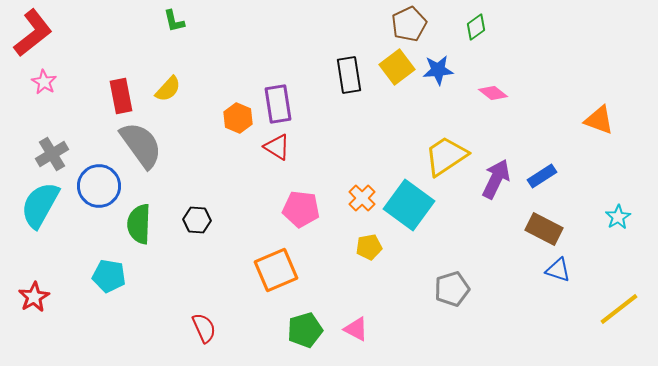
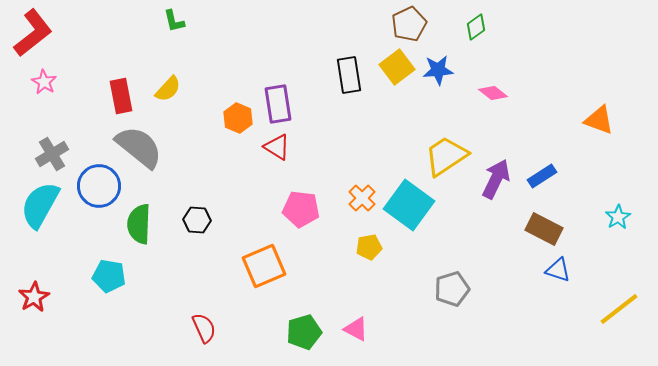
gray semicircle: moved 2 px left, 2 px down; rotated 15 degrees counterclockwise
orange square: moved 12 px left, 4 px up
green pentagon: moved 1 px left, 2 px down
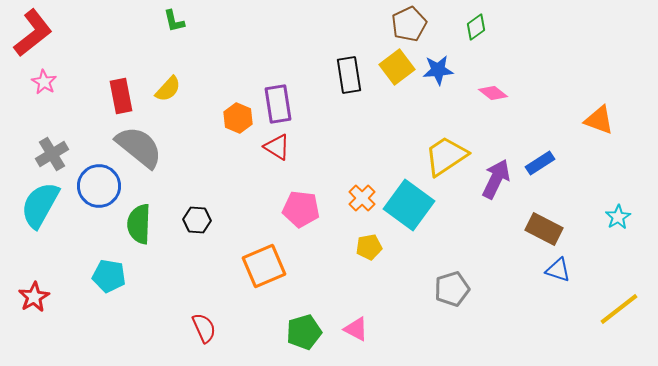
blue rectangle: moved 2 px left, 13 px up
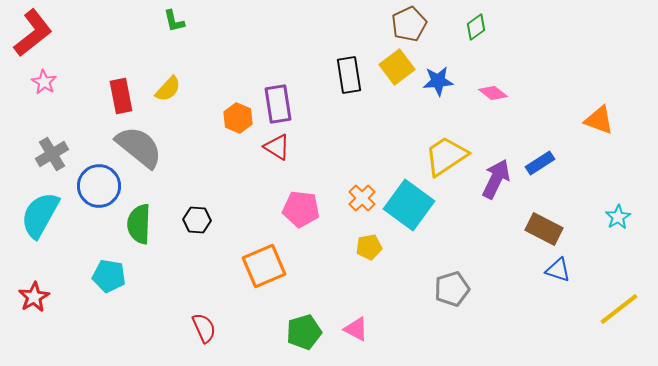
blue star: moved 11 px down
cyan semicircle: moved 10 px down
